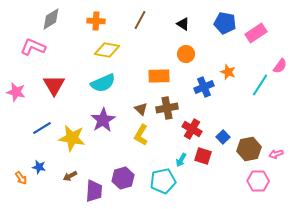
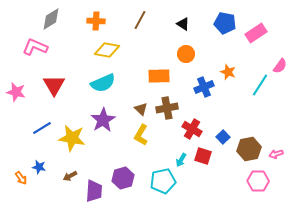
pink L-shape: moved 2 px right
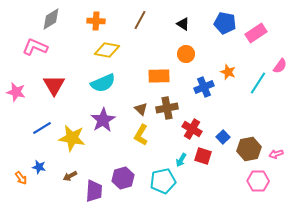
cyan line: moved 2 px left, 2 px up
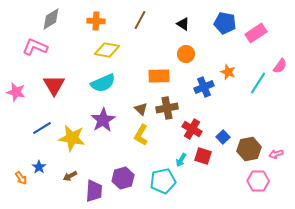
blue star: rotated 24 degrees clockwise
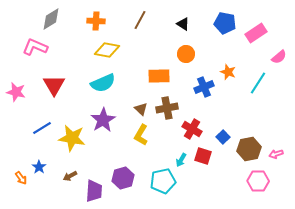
pink semicircle: moved 1 px left, 9 px up; rotated 14 degrees clockwise
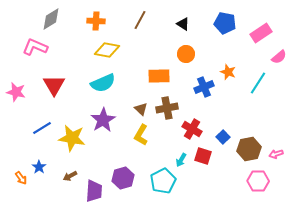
pink rectangle: moved 5 px right
cyan pentagon: rotated 15 degrees counterclockwise
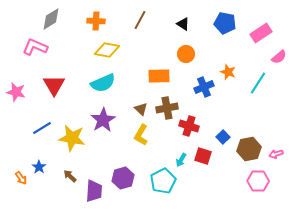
red cross: moved 3 px left, 3 px up; rotated 12 degrees counterclockwise
brown arrow: rotated 72 degrees clockwise
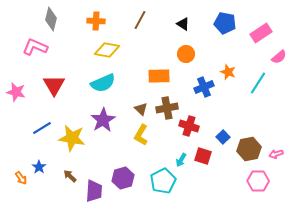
gray diamond: rotated 45 degrees counterclockwise
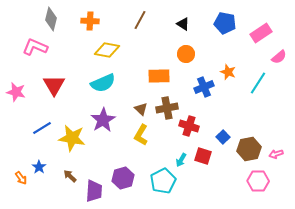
orange cross: moved 6 px left
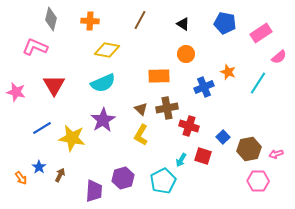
brown arrow: moved 10 px left, 1 px up; rotated 72 degrees clockwise
